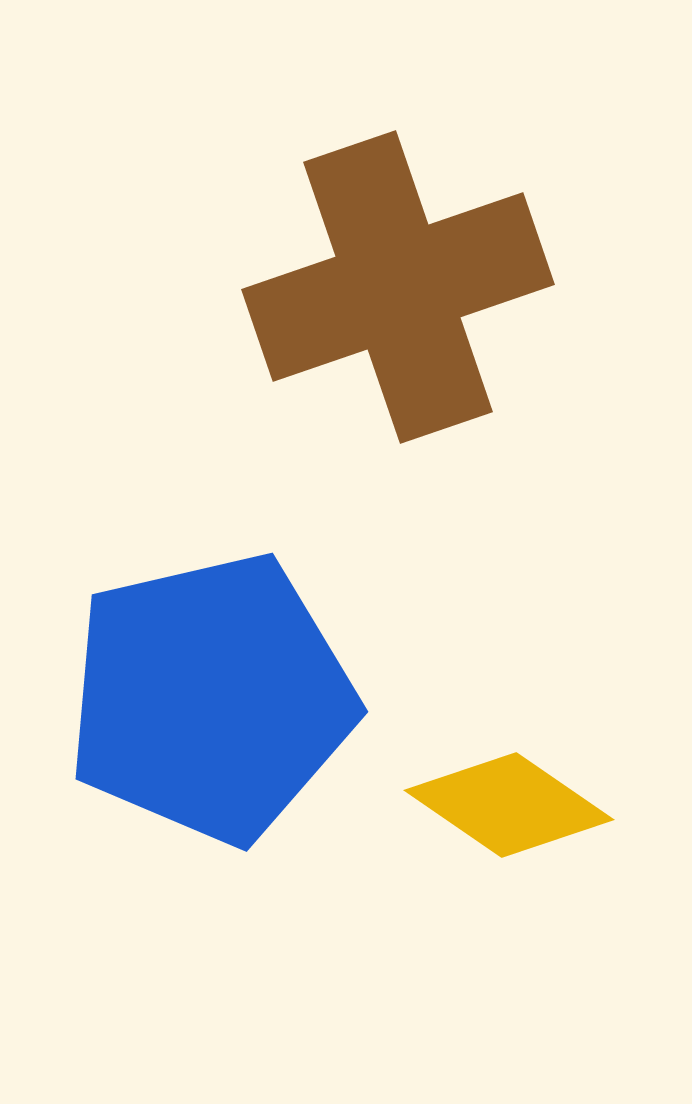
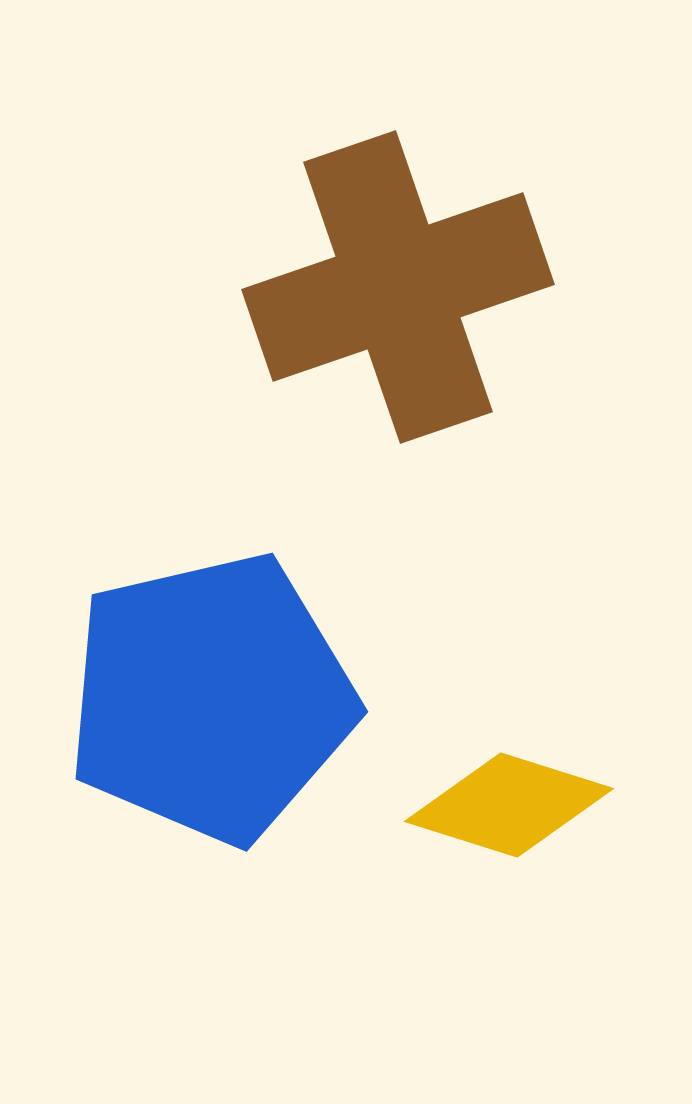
yellow diamond: rotated 17 degrees counterclockwise
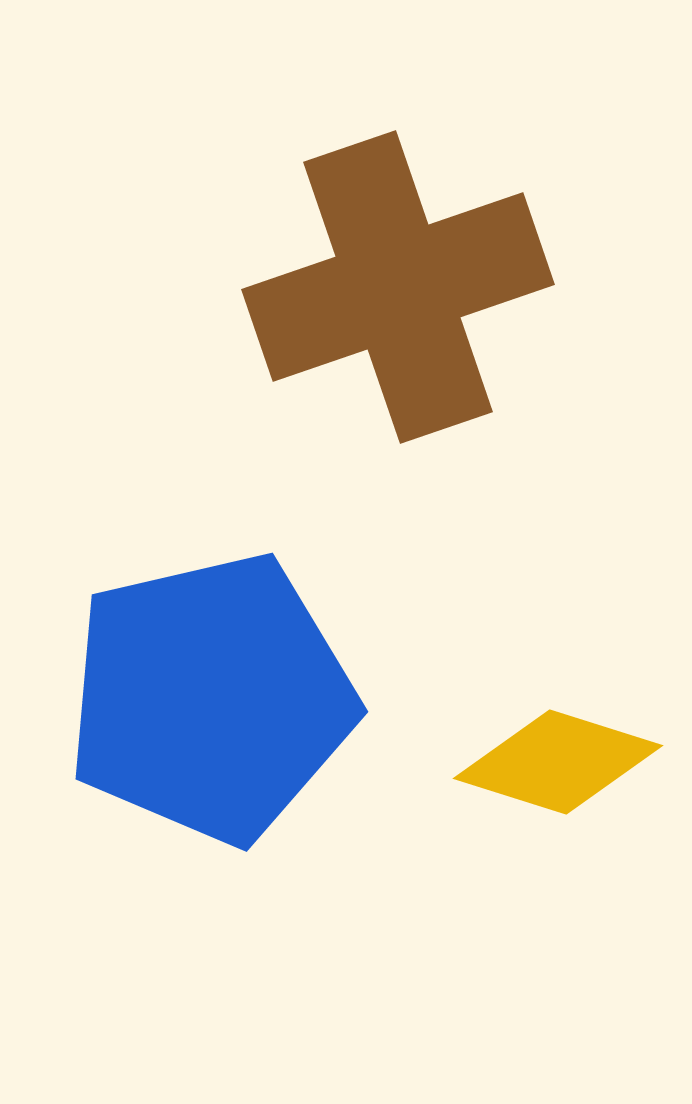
yellow diamond: moved 49 px right, 43 px up
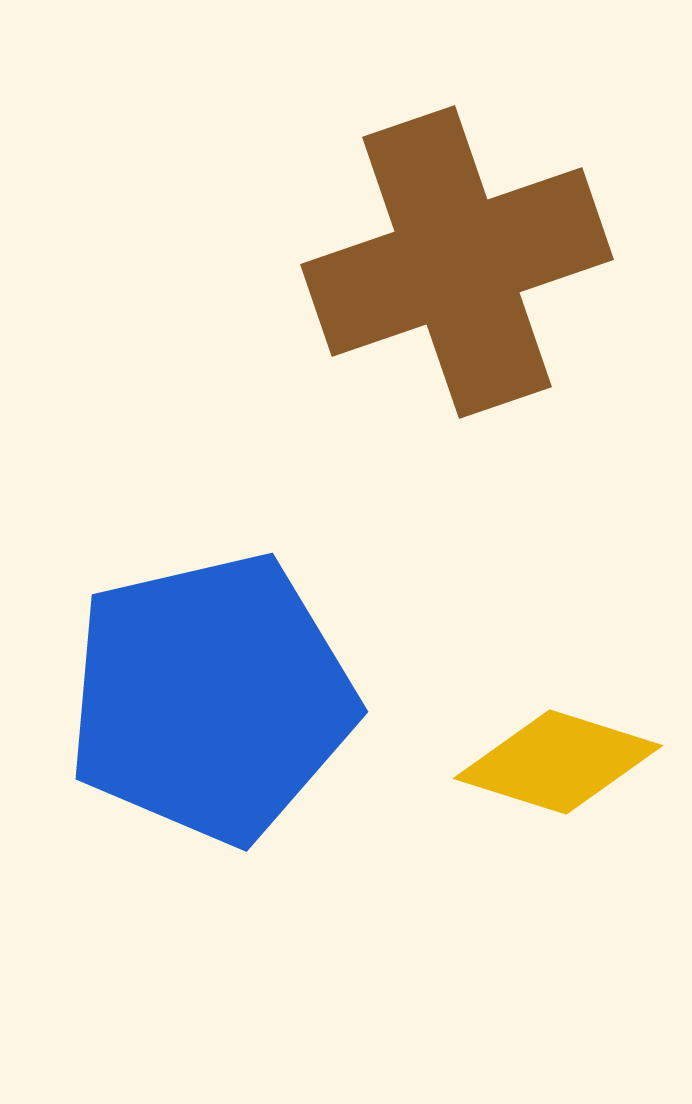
brown cross: moved 59 px right, 25 px up
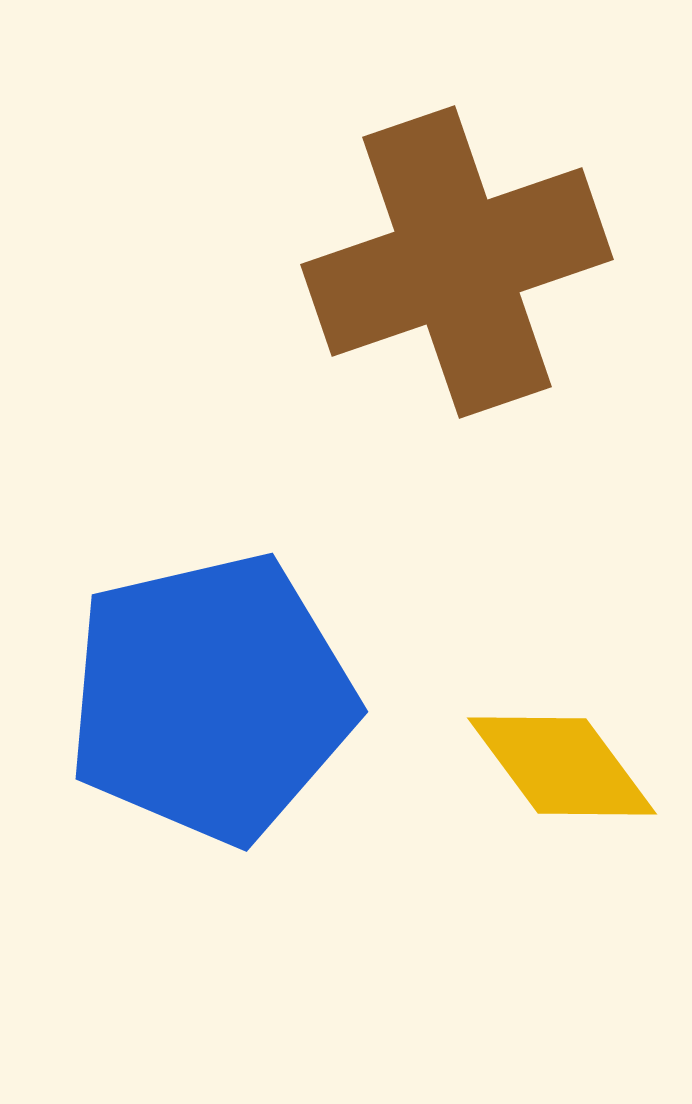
yellow diamond: moved 4 px right, 4 px down; rotated 36 degrees clockwise
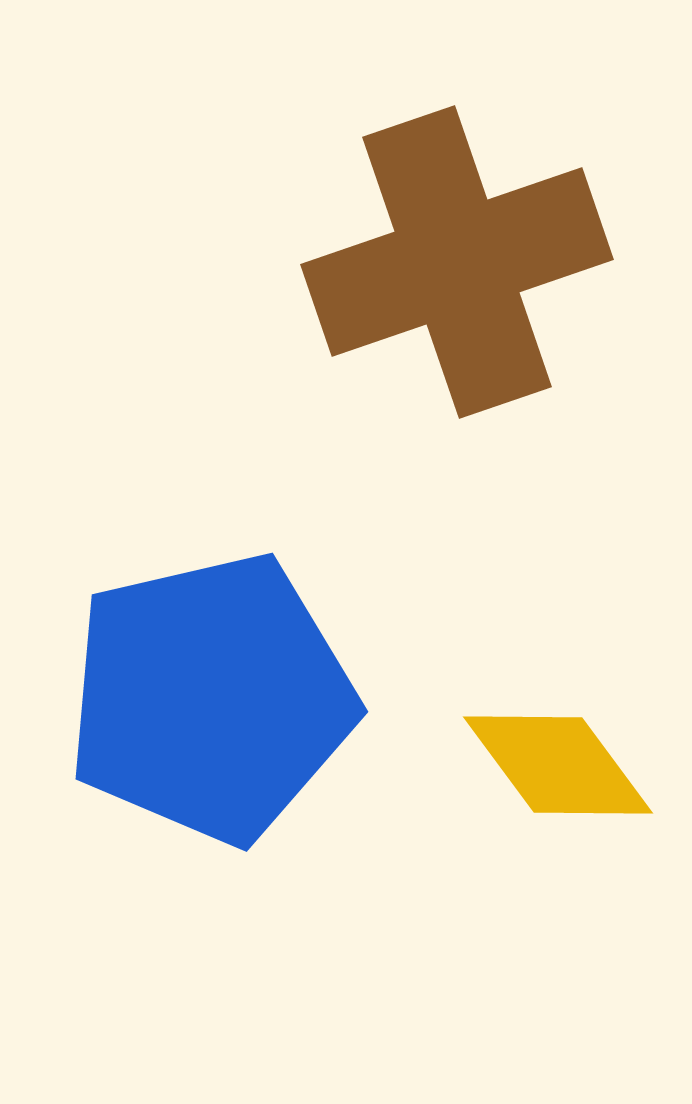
yellow diamond: moved 4 px left, 1 px up
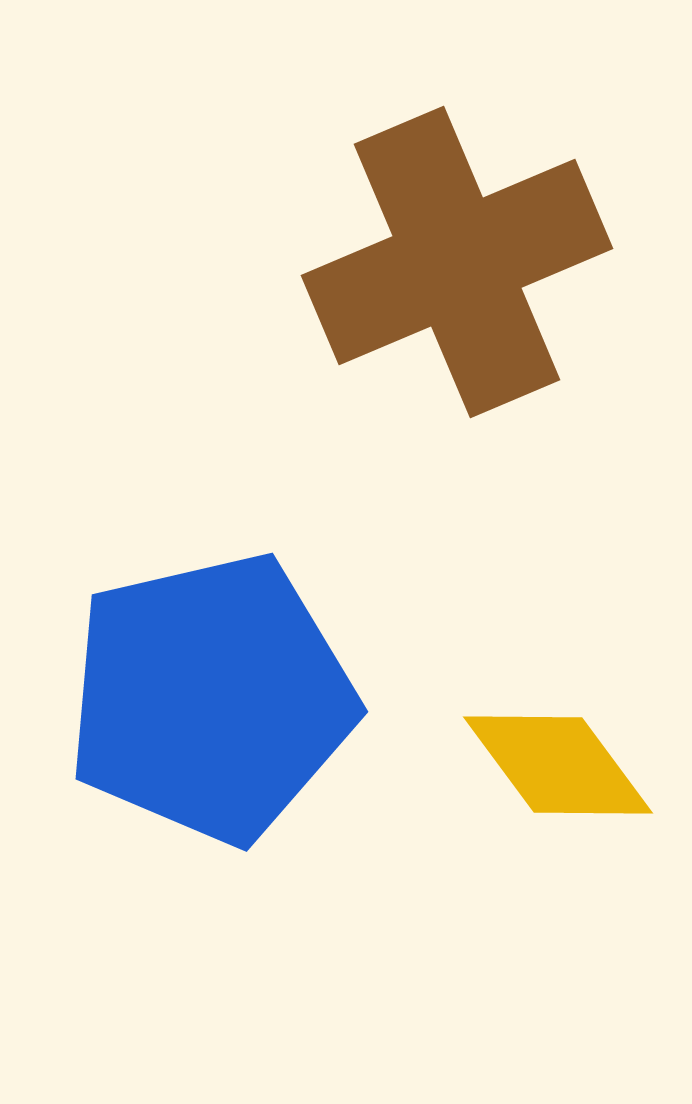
brown cross: rotated 4 degrees counterclockwise
